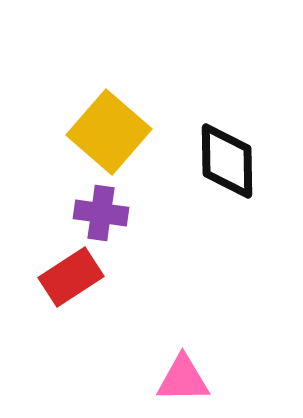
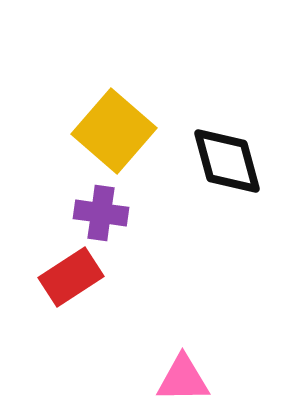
yellow square: moved 5 px right, 1 px up
black diamond: rotated 14 degrees counterclockwise
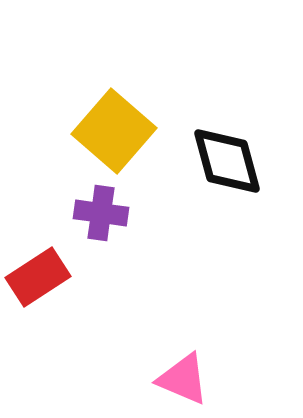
red rectangle: moved 33 px left
pink triangle: rotated 24 degrees clockwise
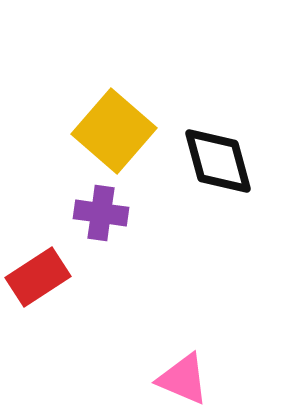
black diamond: moved 9 px left
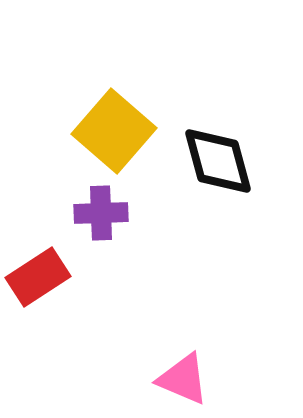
purple cross: rotated 10 degrees counterclockwise
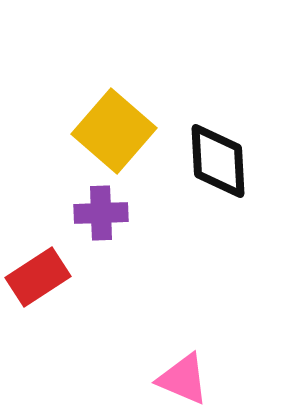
black diamond: rotated 12 degrees clockwise
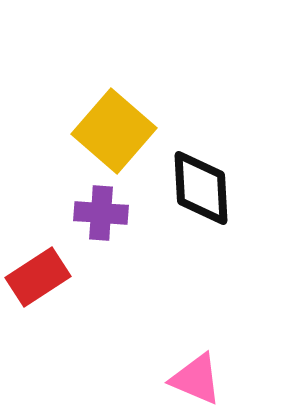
black diamond: moved 17 px left, 27 px down
purple cross: rotated 6 degrees clockwise
pink triangle: moved 13 px right
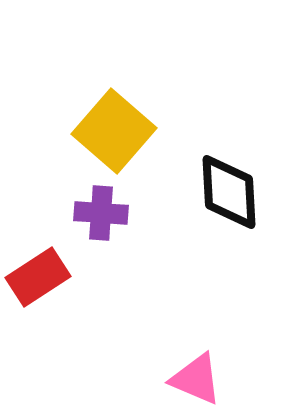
black diamond: moved 28 px right, 4 px down
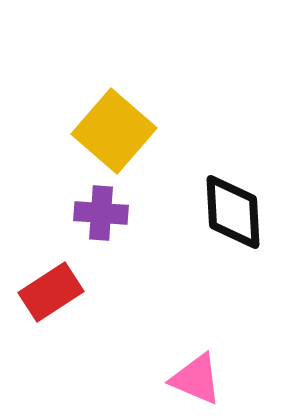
black diamond: moved 4 px right, 20 px down
red rectangle: moved 13 px right, 15 px down
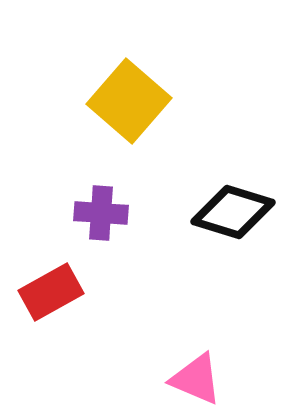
yellow square: moved 15 px right, 30 px up
black diamond: rotated 70 degrees counterclockwise
red rectangle: rotated 4 degrees clockwise
